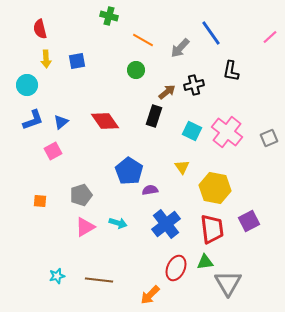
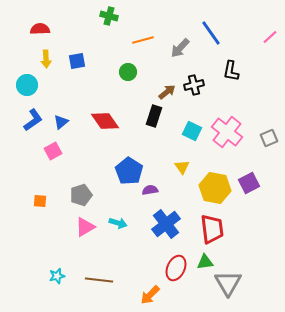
red semicircle: rotated 102 degrees clockwise
orange line: rotated 45 degrees counterclockwise
green circle: moved 8 px left, 2 px down
blue L-shape: rotated 15 degrees counterclockwise
purple square: moved 38 px up
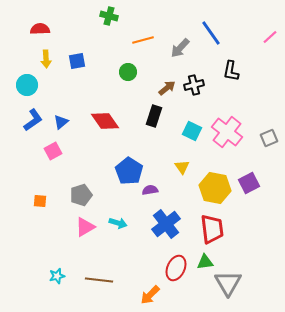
brown arrow: moved 4 px up
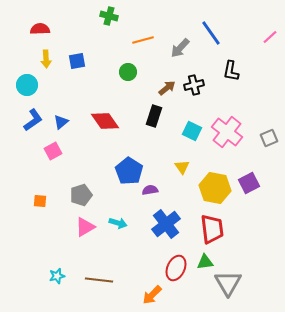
orange arrow: moved 2 px right
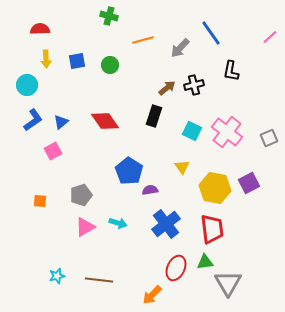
green circle: moved 18 px left, 7 px up
